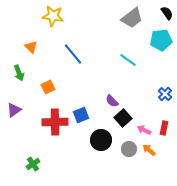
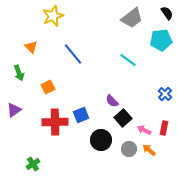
yellow star: rotated 30 degrees counterclockwise
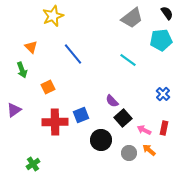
green arrow: moved 3 px right, 3 px up
blue cross: moved 2 px left
gray circle: moved 4 px down
